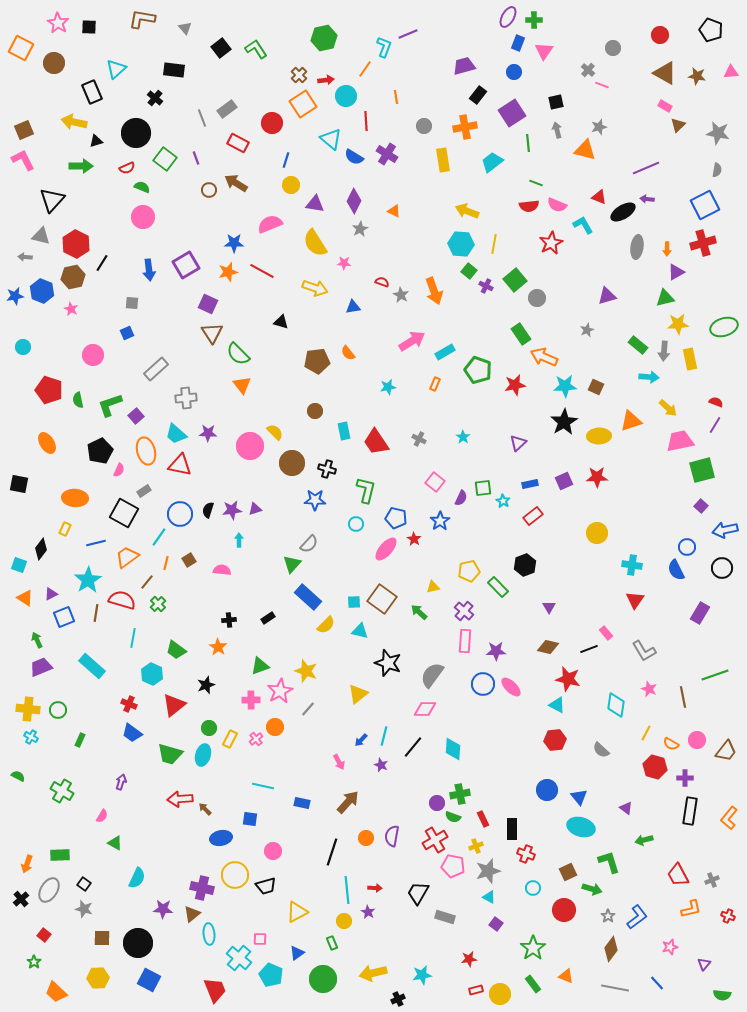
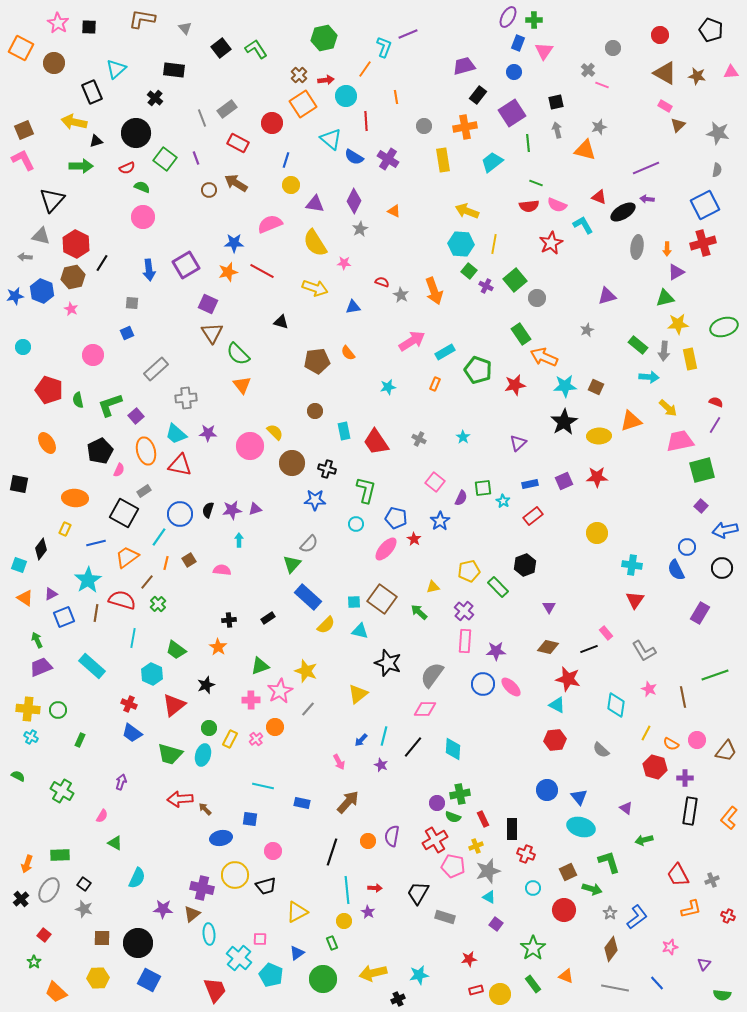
purple cross at (387, 154): moved 1 px right, 5 px down
orange circle at (366, 838): moved 2 px right, 3 px down
gray star at (608, 916): moved 2 px right, 3 px up
cyan star at (422, 975): moved 3 px left
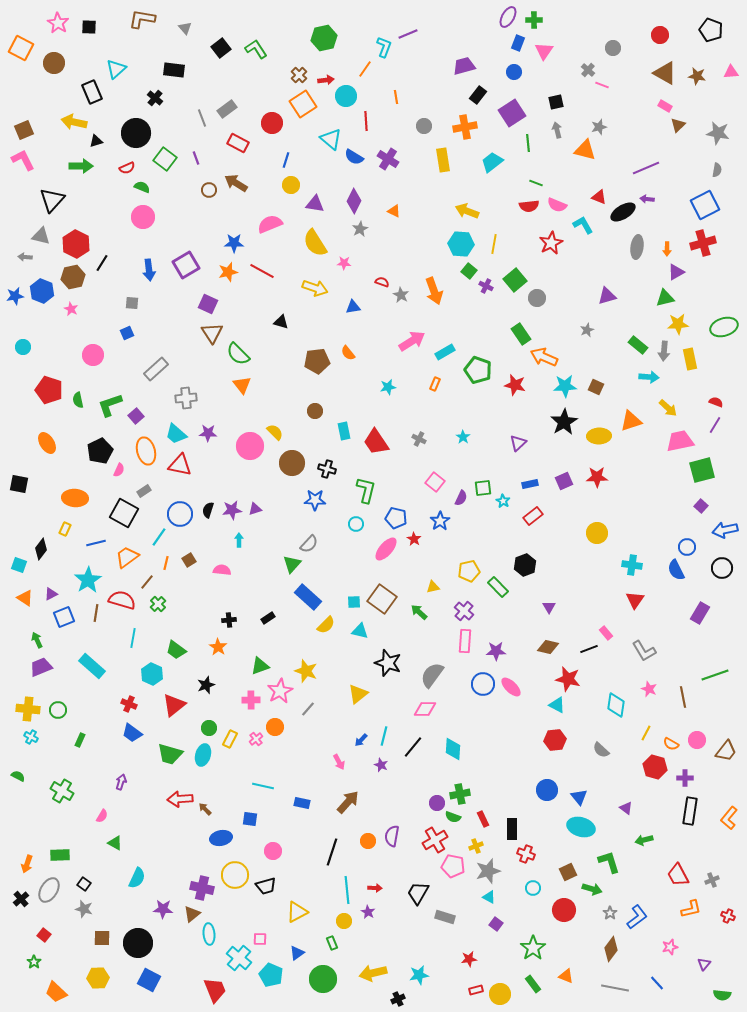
red star at (515, 385): rotated 25 degrees clockwise
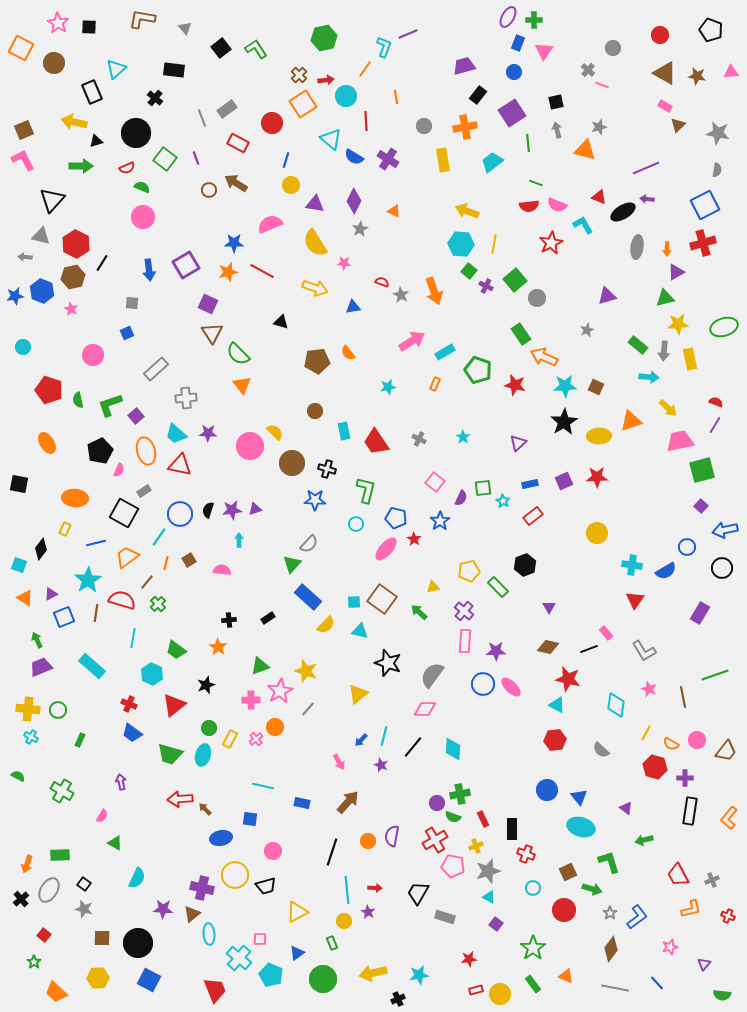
blue semicircle at (676, 570): moved 10 px left, 1 px down; rotated 95 degrees counterclockwise
purple arrow at (121, 782): rotated 28 degrees counterclockwise
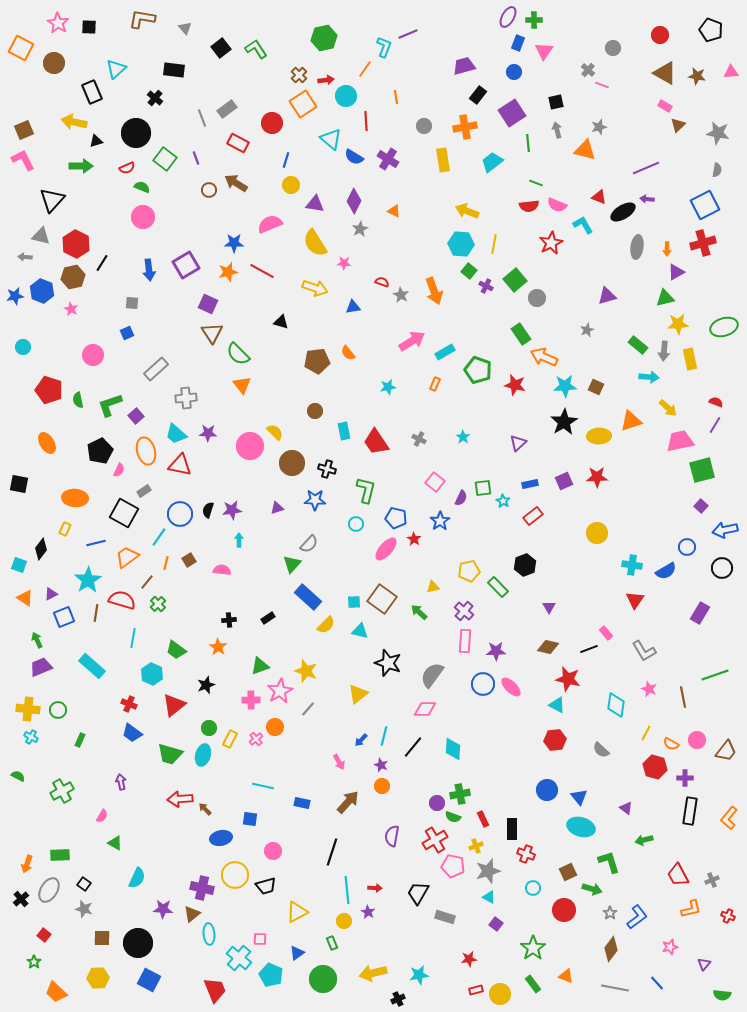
purple triangle at (255, 509): moved 22 px right, 1 px up
green cross at (62, 791): rotated 30 degrees clockwise
orange circle at (368, 841): moved 14 px right, 55 px up
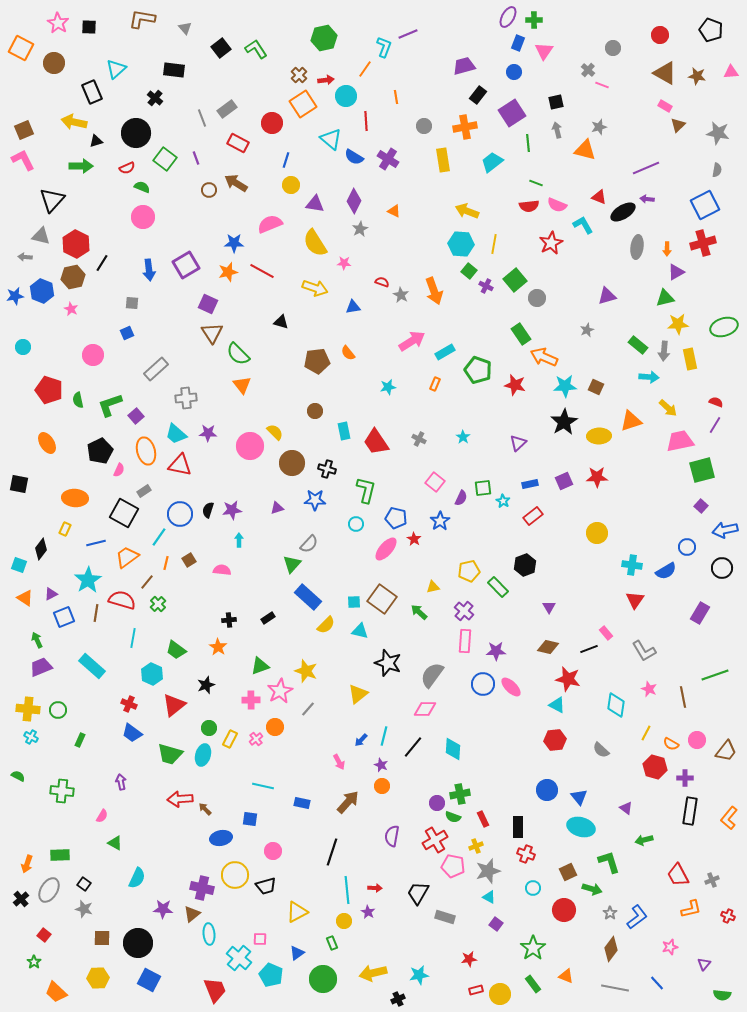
green cross at (62, 791): rotated 35 degrees clockwise
black rectangle at (512, 829): moved 6 px right, 2 px up
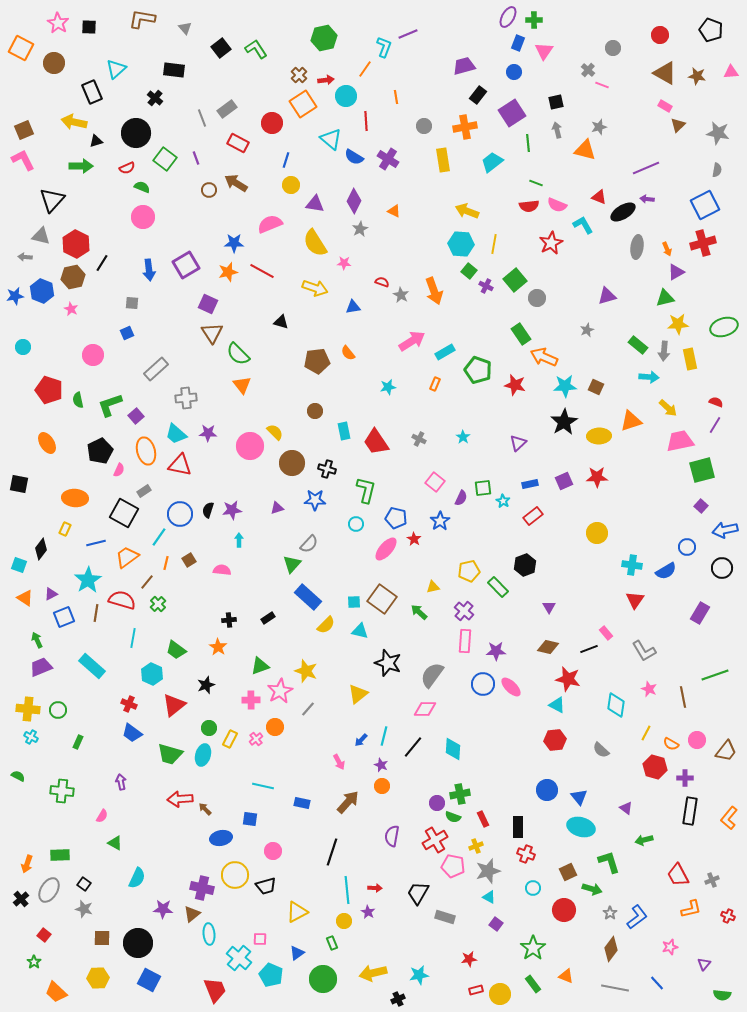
orange arrow at (667, 249): rotated 24 degrees counterclockwise
green rectangle at (80, 740): moved 2 px left, 2 px down
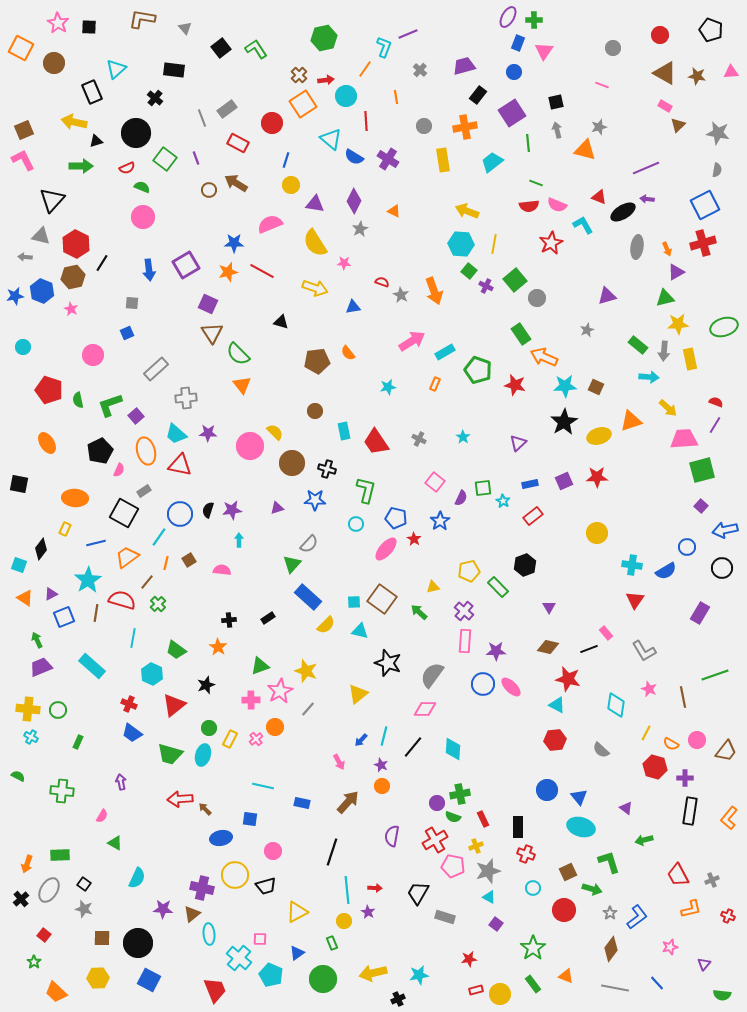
gray cross at (588, 70): moved 168 px left
yellow ellipse at (599, 436): rotated 15 degrees counterclockwise
pink trapezoid at (680, 441): moved 4 px right, 2 px up; rotated 8 degrees clockwise
